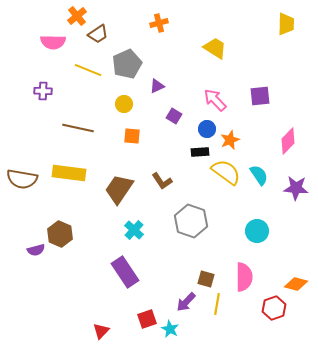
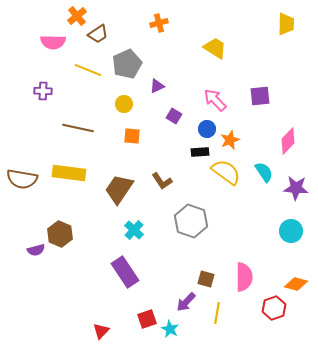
cyan semicircle at (259, 175): moved 5 px right, 3 px up
cyan circle at (257, 231): moved 34 px right
yellow line at (217, 304): moved 9 px down
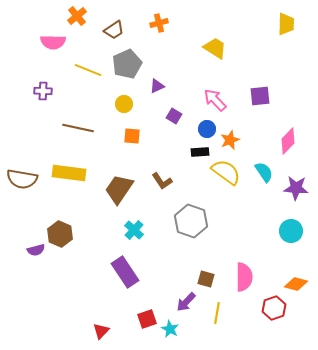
brown trapezoid at (98, 34): moved 16 px right, 4 px up
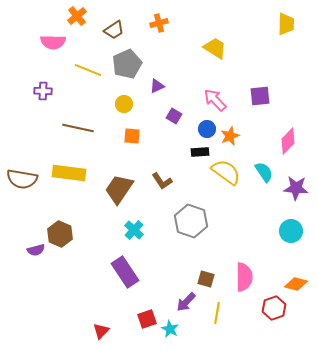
orange star at (230, 140): moved 4 px up
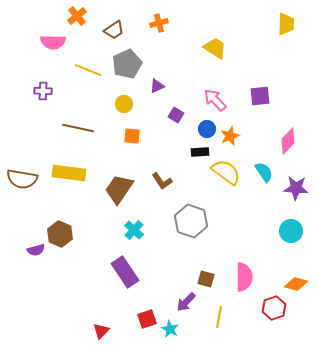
purple square at (174, 116): moved 2 px right, 1 px up
yellow line at (217, 313): moved 2 px right, 4 px down
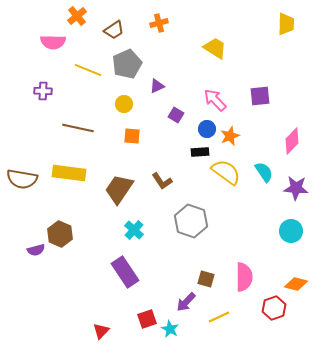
pink diamond at (288, 141): moved 4 px right
yellow line at (219, 317): rotated 55 degrees clockwise
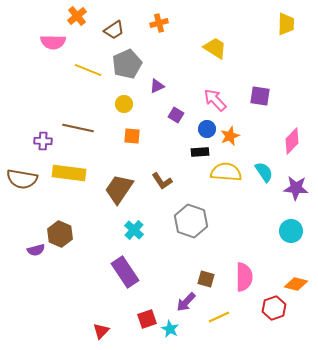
purple cross at (43, 91): moved 50 px down
purple square at (260, 96): rotated 15 degrees clockwise
yellow semicircle at (226, 172): rotated 32 degrees counterclockwise
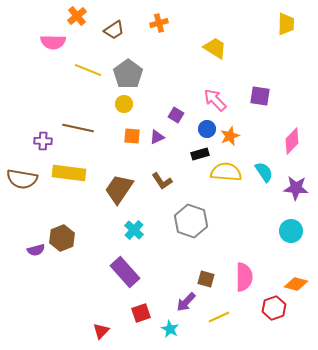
gray pentagon at (127, 64): moved 1 px right, 10 px down; rotated 12 degrees counterclockwise
purple triangle at (157, 86): moved 51 px down
black rectangle at (200, 152): moved 2 px down; rotated 12 degrees counterclockwise
brown hexagon at (60, 234): moved 2 px right, 4 px down; rotated 15 degrees clockwise
purple rectangle at (125, 272): rotated 8 degrees counterclockwise
red square at (147, 319): moved 6 px left, 6 px up
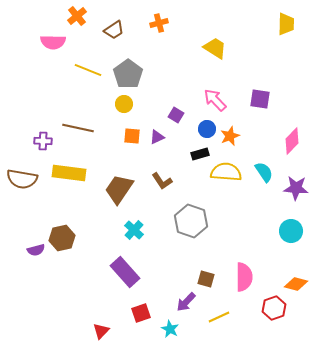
purple square at (260, 96): moved 3 px down
brown hexagon at (62, 238): rotated 10 degrees clockwise
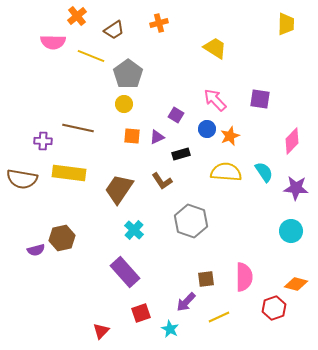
yellow line at (88, 70): moved 3 px right, 14 px up
black rectangle at (200, 154): moved 19 px left
brown square at (206, 279): rotated 24 degrees counterclockwise
